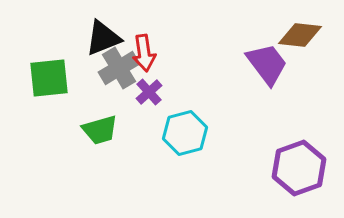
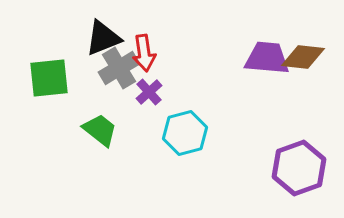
brown diamond: moved 3 px right, 22 px down
purple trapezoid: moved 6 px up; rotated 48 degrees counterclockwise
green trapezoid: rotated 126 degrees counterclockwise
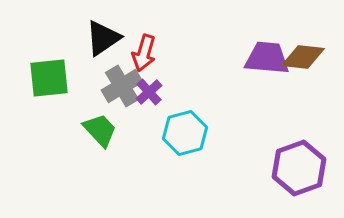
black triangle: rotated 12 degrees counterclockwise
red arrow: rotated 24 degrees clockwise
gray cross: moved 3 px right, 18 px down
green trapezoid: rotated 9 degrees clockwise
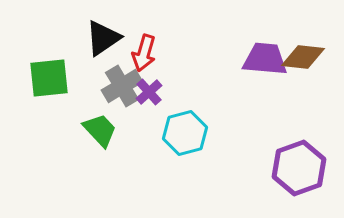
purple trapezoid: moved 2 px left, 1 px down
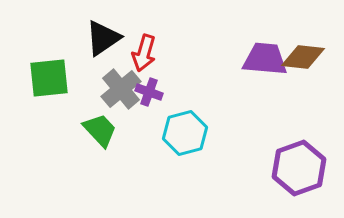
gray cross: moved 1 px left, 3 px down; rotated 9 degrees counterclockwise
purple cross: rotated 28 degrees counterclockwise
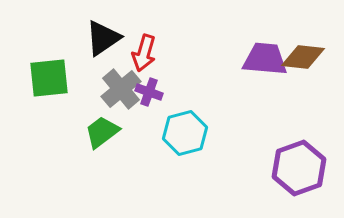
green trapezoid: moved 2 px right, 2 px down; rotated 84 degrees counterclockwise
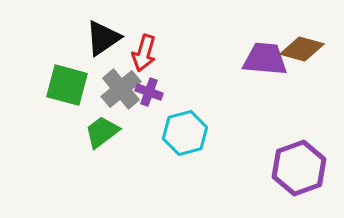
brown diamond: moved 1 px left, 8 px up; rotated 9 degrees clockwise
green square: moved 18 px right, 7 px down; rotated 21 degrees clockwise
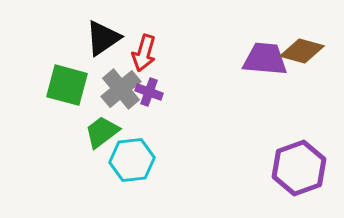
brown diamond: moved 2 px down
cyan hexagon: moved 53 px left, 27 px down; rotated 9 degrees clockwise
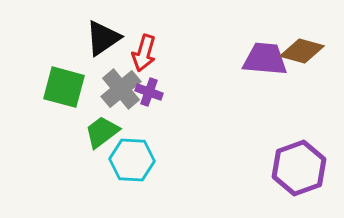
green square: moved 3 px left, 2 px down
cyan hexagon: rotated 9 degrees clockwise
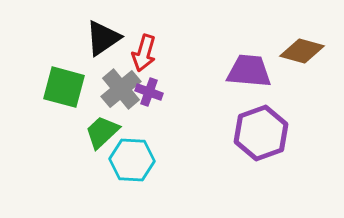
purple trapezoid: moved 16 px left, 12 px down
green trapezoid: rotated 6 degrees counterclockwise
purple hexagon: moved 38 px left, 35 px up
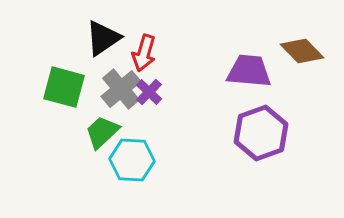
brown diamond: rotated 30 degrees clockwise
purple cross: rotated 24 degrees clockwise
